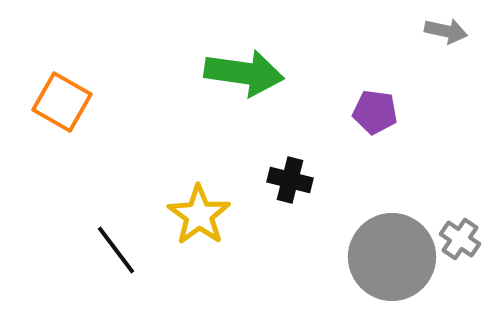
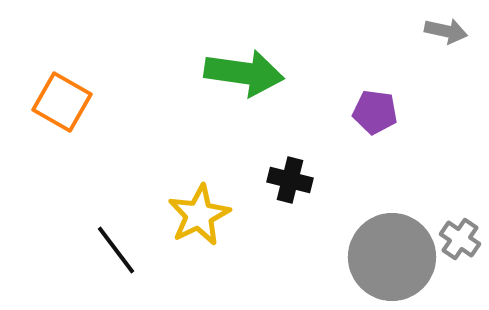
yellow star: rotated 10 degrees clockwise
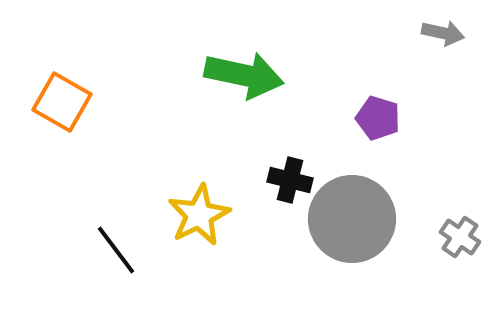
gray arrow: moved 3 px left, 2 px down
green arrow: moved 2 px down; rotated 4 degrees clockwise
purple pentagon: moved 3 px right, 6 px down; rotated 9 degrees clockwise
gray cross: moved 2 px up
gray circle: moved 40 px left, 38 px up
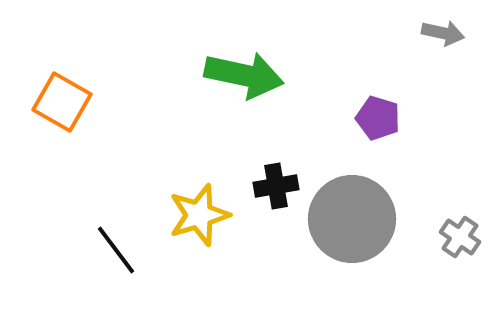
black cross: moved 14 px left, 6 px down; rotated 24 degrees counterclockwise
yellow star: rotated 10 degrees clockwise
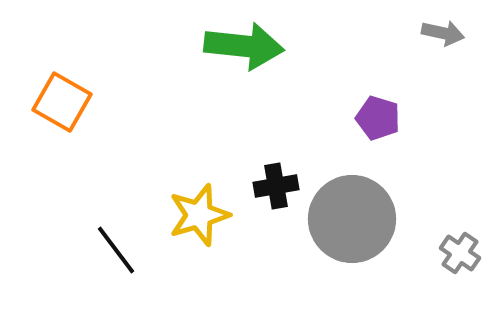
green arrow: moved 29 px up; rotated 6 degrees counterclockwise
gray cross: moved 16 px down
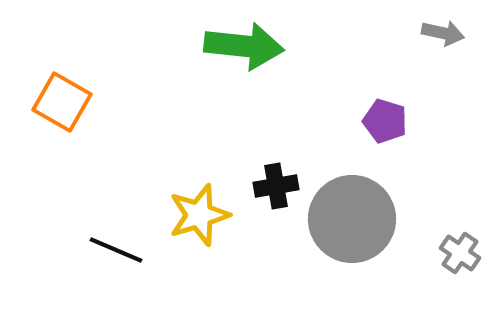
purple pentagon: moved 7 px right, 3 px down
black line: rotated 30 degrees counterclockwise
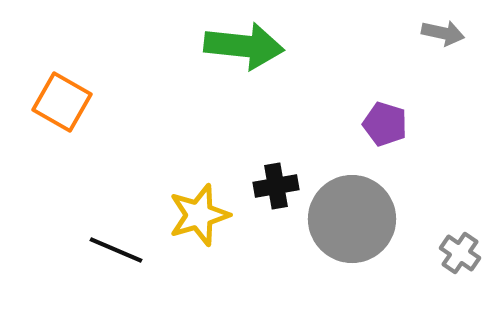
purple pentagon: moved 3 px down
